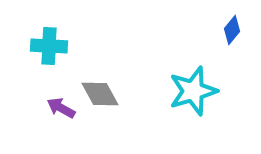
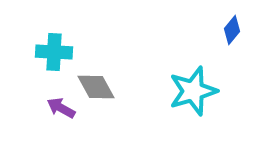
cyan cross: moved 5 px right, 6 px down
gray diamond: moved 4 px left, 7 px up
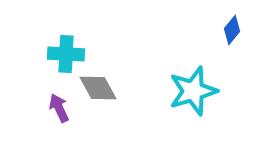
cyan cross: moved 12 px right, 2 px down
gray diamond: moved 2 px right, 1 px down
purple arrow: moved 2 px left; rotated 36 degrees clockwise
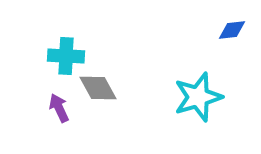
blue diamond: rotated 44 degrees clockwise
cyan cross: moved 2 px down
cyan star: moved 5 px right, 6 px down
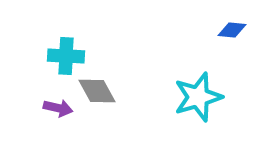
blue diamond: rotated 12 degrees clockwise
gray diamond: moved 1 px left, 3 px down
purple arrow: moved 1 px left; rotated 128 degrees clockwise
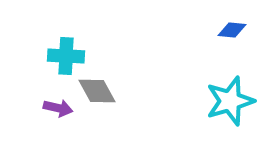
cyan star: moved 32 px right, 4 px down
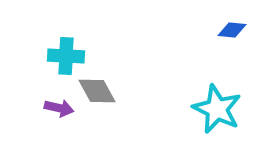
cyan star: moved 13 px left, 8 px down; rotated 30 degrees counterclockwise
purple arrow: moved 1 px right
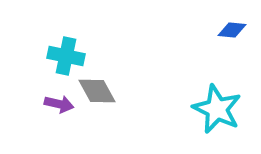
cyan cross: rotated 9 degrees clockwise
purple arrow: moved 4 px up
